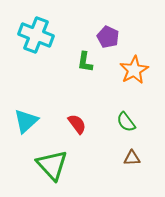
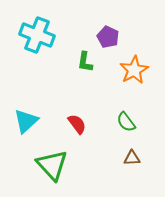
cyan cross: moved 1 px right
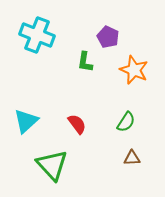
orange star: rotated 20 degrees counterclockwise
green semicircle: rotated 110 degrees counterclockwise
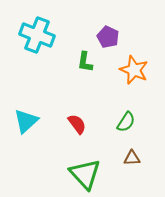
green triangle: moved 33 px right, 9 px down
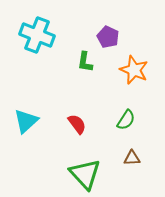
green semicircle: moved 2 px up
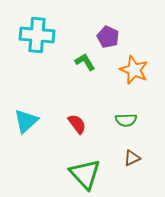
cyan cross: rotated 16 degrees counterclockwise
green L-shape: rotated 140 degrees clockwise
green semicircle: rotated 55 degrees clockwise
brown triangle: rotated 24 degrees counterclockwise
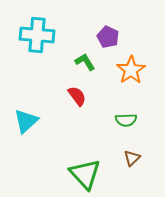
orange star: moved 3 px left; rotated 16 degrees clockwise
red semicircle: moved 28 px up
brown triangle: rotated 18 degrees counterclockwise
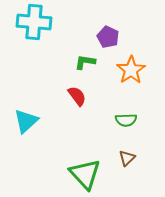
cyan cross: moved 3 px left, 13 px up
green L-shape: rotated 50 degrees counterclockwise
brown triangle: moved 5 px left
